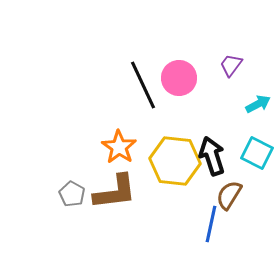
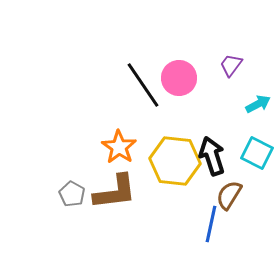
black line: rotated 9 degrees counterclockwise
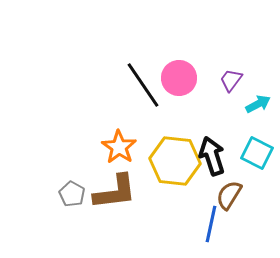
purple trapezoid: moved 15 px down
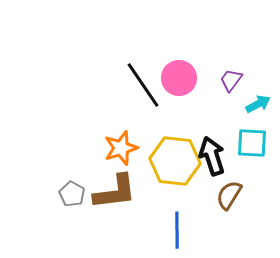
orange star: moved 2 px right, 1 px down; rotated 20 degrees clockwise
cyan square: moved 5 px left, 10 px up; rotated 24 degrees counterclockwise
blue line: moved 34 px left, 6 px down; rotated 12 degrees counterclockwise
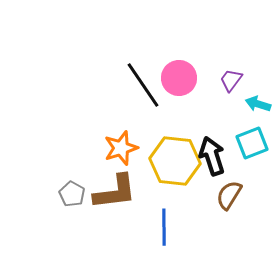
cyan arrow: rotated 135 degrees counterclockwise
cyan square: rotated 24 degrees counterclockwise
blue line: moved 13 px left, 3 px up
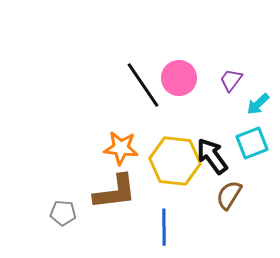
cyan arrow: rotated 60 degrees counterclockwise
orange star: rotated 24 degrees clockwise
black arrow: rotated 18 degrees counterclockwise
gray pentagon: moved 9 px left, 19 px down; rotated 25 degrees counterclockwise
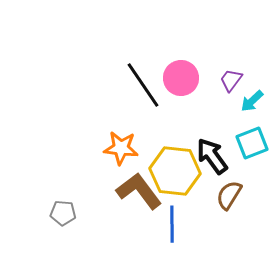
pink circle: moved 2 px right
cyan arrow: moved 6 px left, 3 px up
yellow hexagon: moved 10 px down
brown L-shape: moved 24 px right, 1 px up; rotated 120 degrees counterclockwise
blue line: moved 8 px right, 3 px up
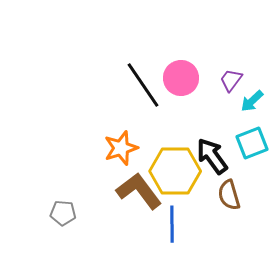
orange star: rotated 24 degrees counterclockwise
yellow hexagon: rotated 6 degrees counterclockwise
brown semicircle: rotated 48 degrees counterclockwise
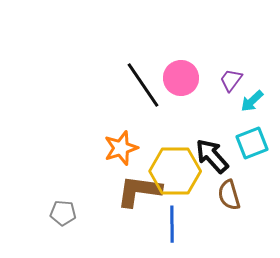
black arrow: rotated 6 degrees counterclockwise
brown L-shape: rotated 45 degrees counterclockwise
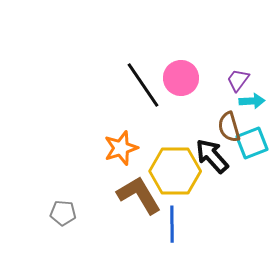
purple trapezoid: moved 7 px right
cyan arrow: rotated 140 degrees counterclockwise
brown L-shape: moved 4 px down; rotated 51 degrees clockwise
brown semicircle: moved 68 px up
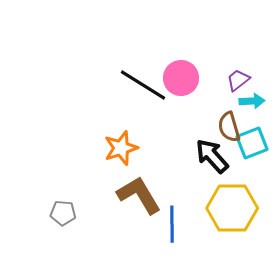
purple trapezoid: rotated 15 degrees clockwise
black line: rotated 24 degrees counterclockwise
yellow hexagon: moved 57 px right, 37 px down
